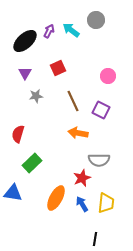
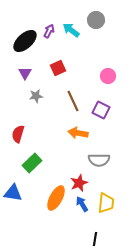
red star: moved 3 px left, 5 px down
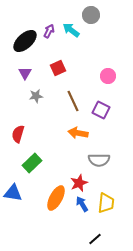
gray circle: moved 5 px left, 5 px up
black line: rotated 40 degrees clockwise
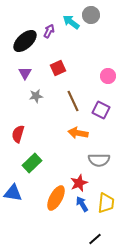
cyan arrow: moved 8 px up
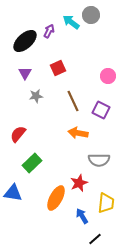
red semicircle: rotated 24 degrees clockwise
blue arrow: moved 12 px down
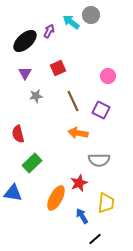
red semicircle: rotated 54 degrees counterclockwise
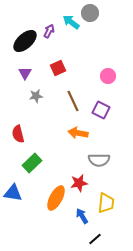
gray circle: moved 1 px left, 2 px up
red star: rotated 12 degrees clockwise
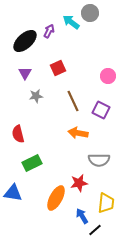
green rectangle: rotated 18 degrees clockwise
black line: moved 9 px up
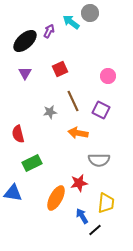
red square: moved 2 px right, 1 px down
gray star: moved 14 px right, 16 px down
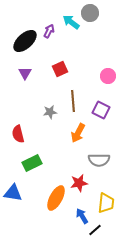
brown line: rotated 20 degrees clockwise
orange arrow: rotated 72 degrees counterclockwise
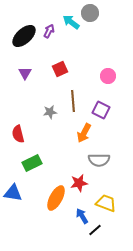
black ellipse: moved 1 px left, 5 px up
orange arrow: moved 6 px right
yellow trapezoid: rotated 75 degrees counterclockwise
